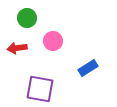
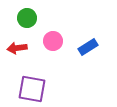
blue rectangle: moved 21 px up
purple square: moved 8 px left
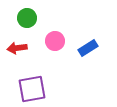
pink circle: moved 2 px right
blue rectangle: moved 1 px down
purple square: rotated 20 degrees counterclockwise
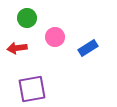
pink circle: moved 4 px up
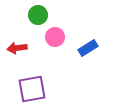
green circle: moved 11 px right, 3 px up
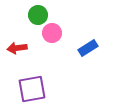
pink circle: moved 3 px left, 4 px up
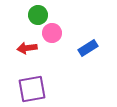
red arrow: moved 10 px right
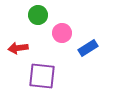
pink circle: moved 10 px right
red arrow: moved 9 px left
purple square: moved 10 px right, 13 px up; rotated 16 degrees clockwise
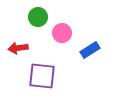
green circle: moved 2 px down
blue rectangle: moved 2 px right, 2 px down
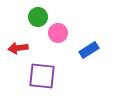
pink circle: moved 4 px left
blue rectangle: moved 1 px left
